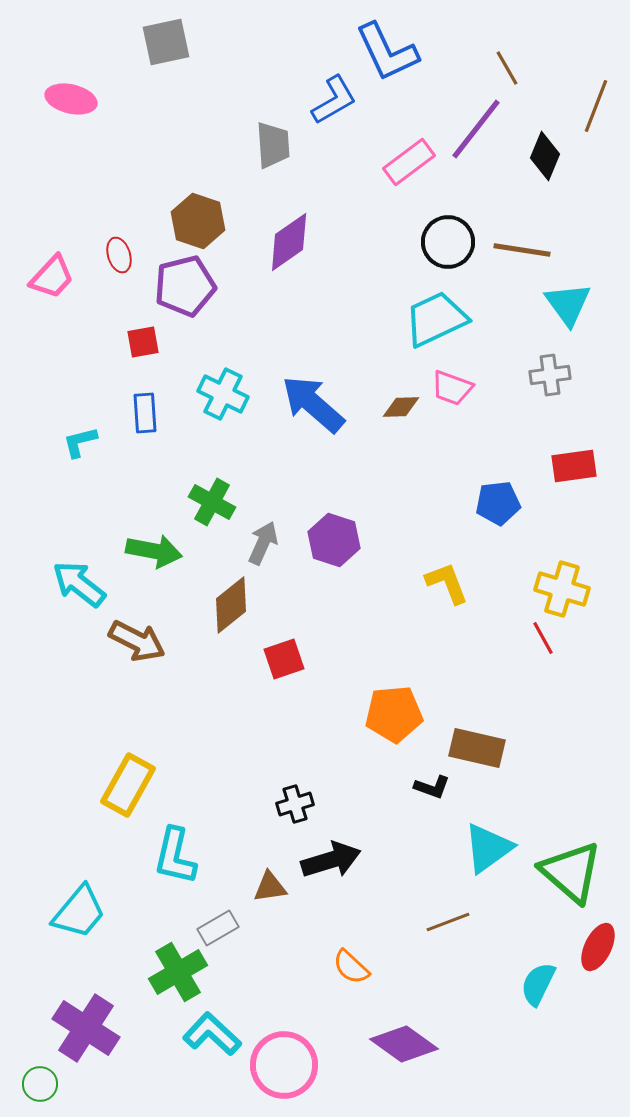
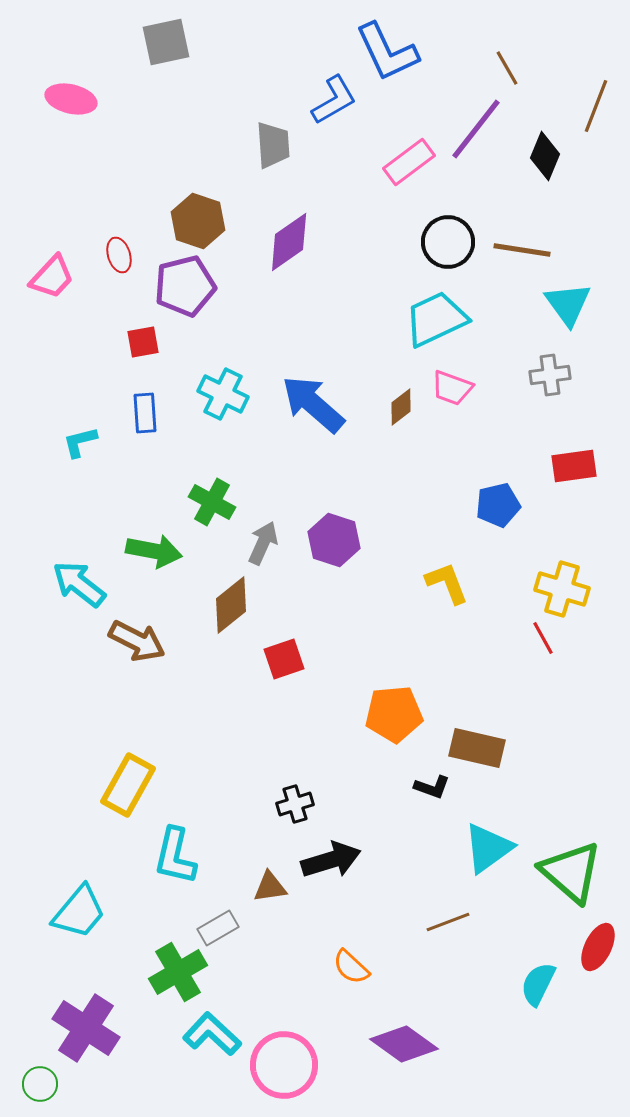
brown diamond at (401, 407): rotated 36 degrees counterclockwise
blue pentagon at (498, 503): moved 2 px down; rotated 6 degrees counterclockwise
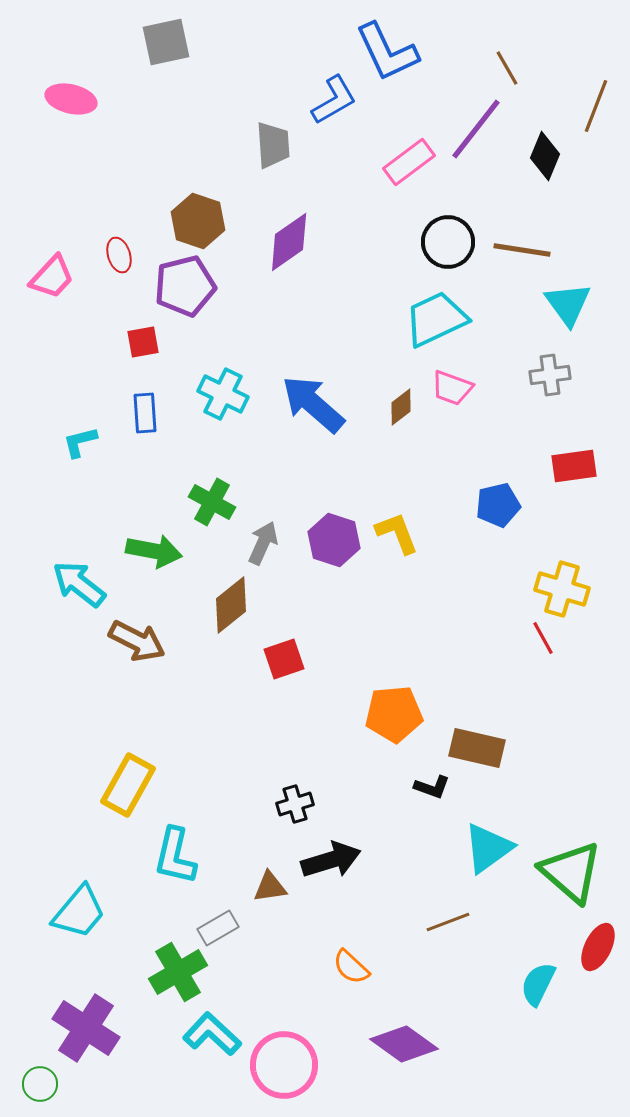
yellow L-shape at (447, 583): moved 50 px left, 50 px up
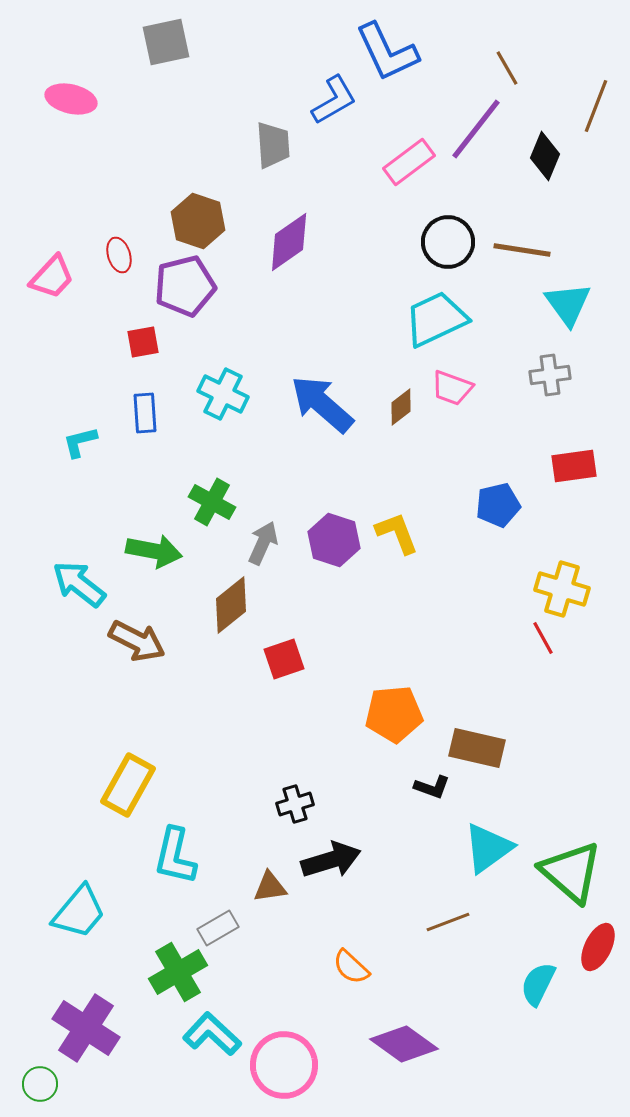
blue arrow at (313, 404): moved 9 px right
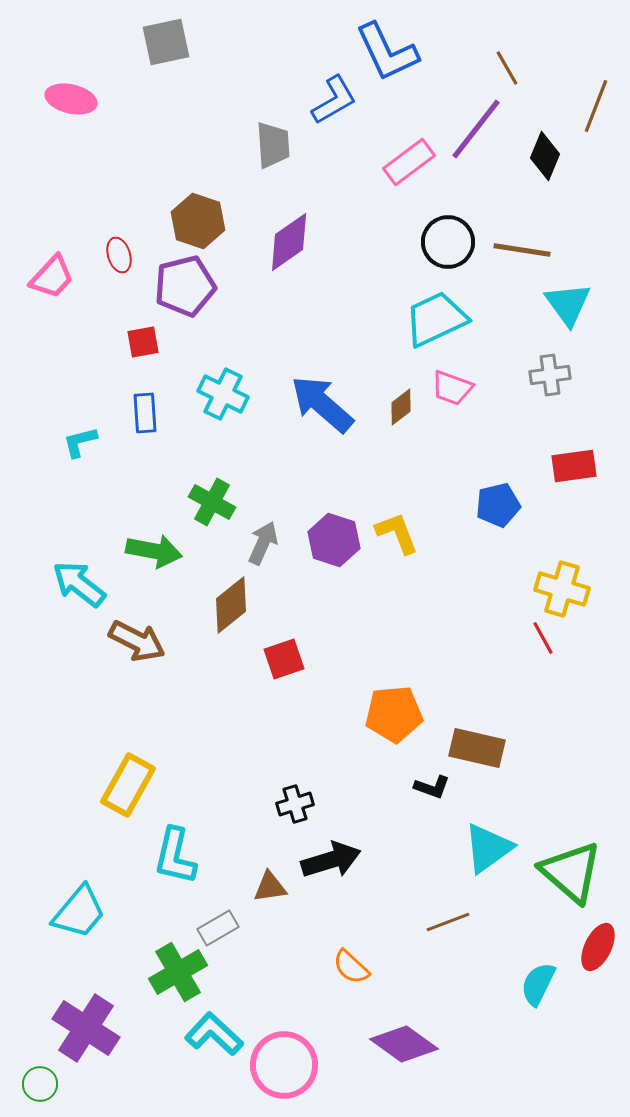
cyan L-shape at (212, 1034): moved 2 px right
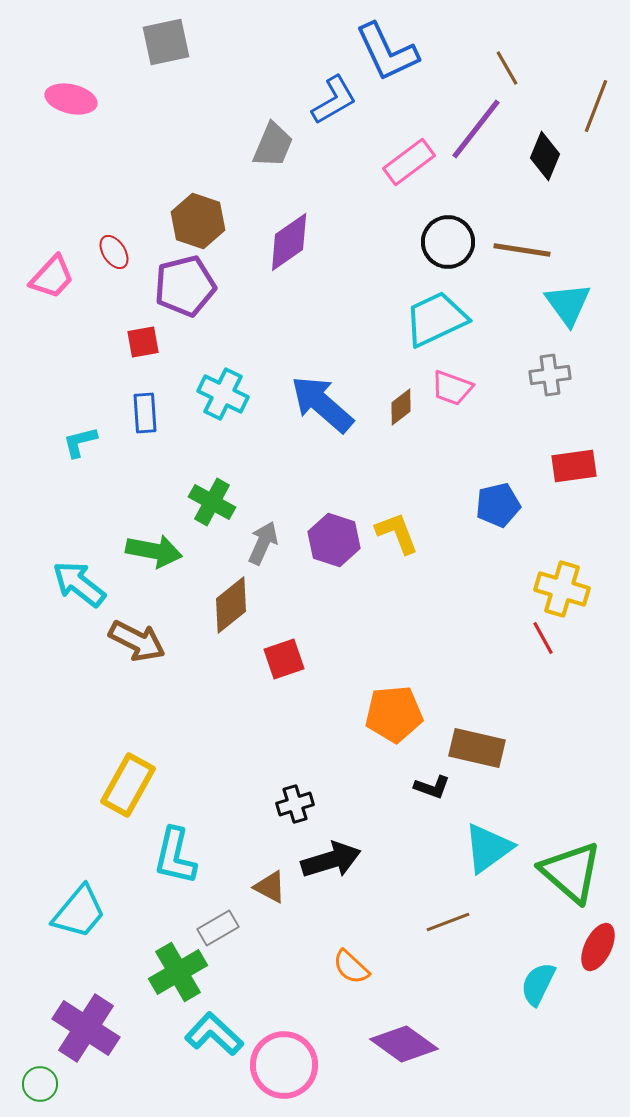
gray trapezoid at (273, 145): rotated 27 degrees clockwise
red ellipse at (119, 255): moved 5 px left, 3 px up; rotated 16 degrees counterclockwise
brown triangle at (270, 887): rotated 36 degrees clockwise
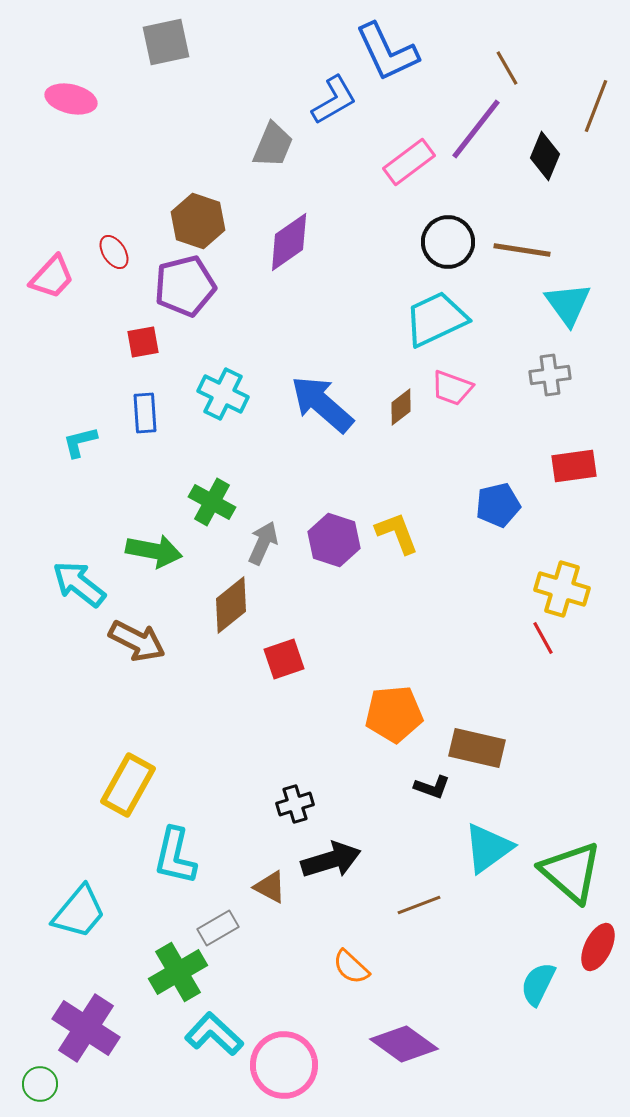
brown line at (448, 922): moved 29 px left, 17 px up
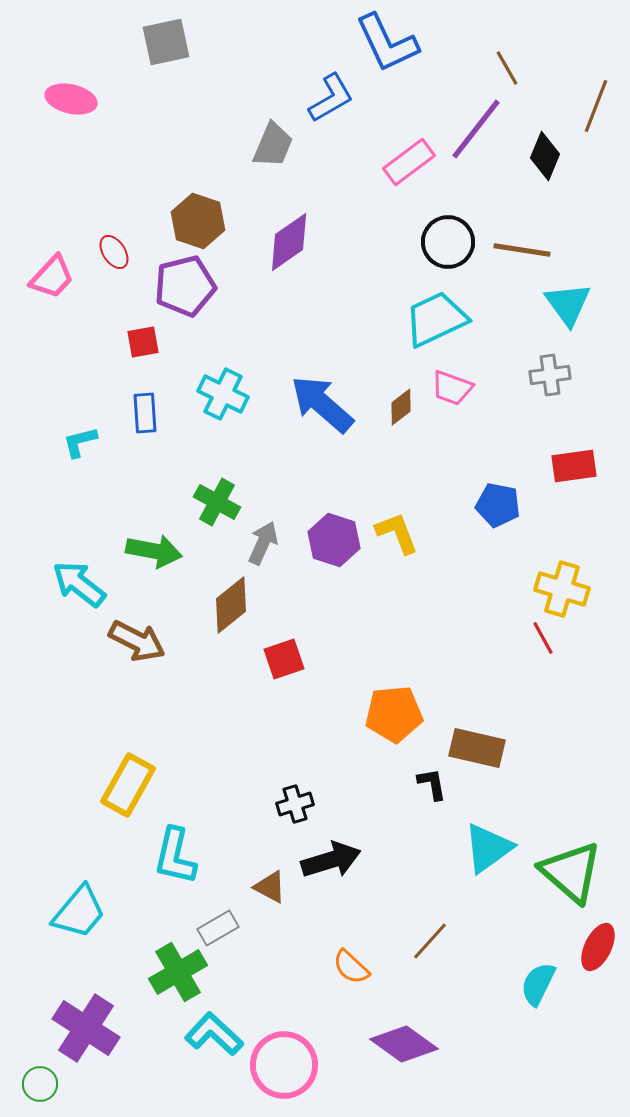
blue L-shape at (387, 52): moved 9 px up
blue L-shape at (334, 100): moved 3 px left, 2 px up
green cross at (212, 502): moved 5 px right
blue pentagon at (498, 505): rotated 24 degrees clockwise
black L-shape at (432, 787): moved 3 px up; rotated 120 degrees counterclockwise
brown line at (419, 905): moved 11 px right, 36 px down; rotated 27 degrees counterclockwise
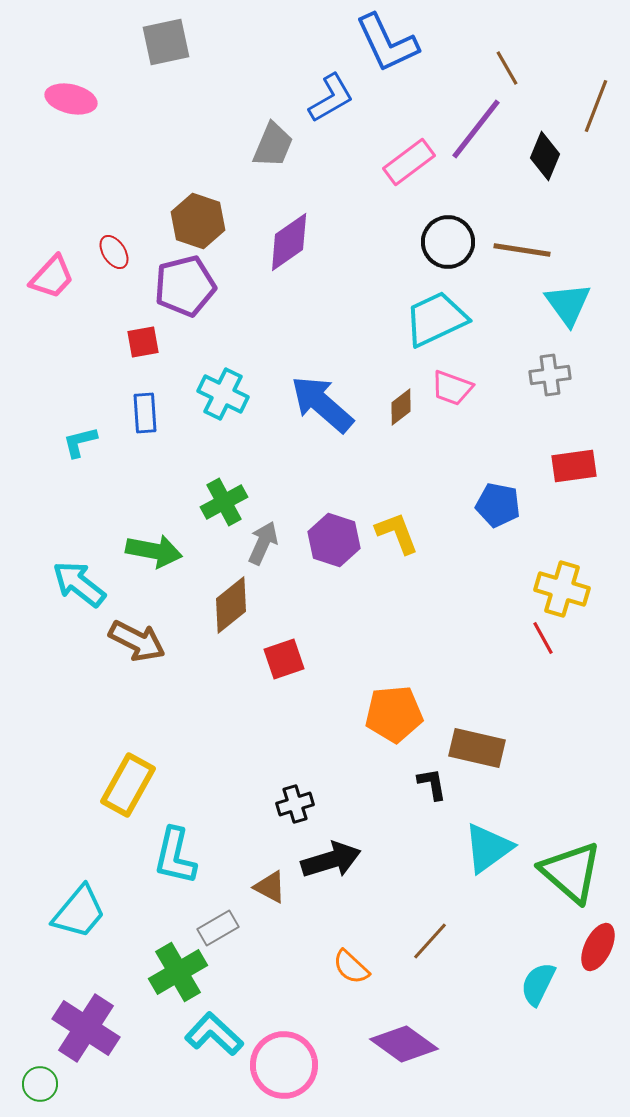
green cross at (217, 502): moved 7 px right; rotated 33 degrees clockwise
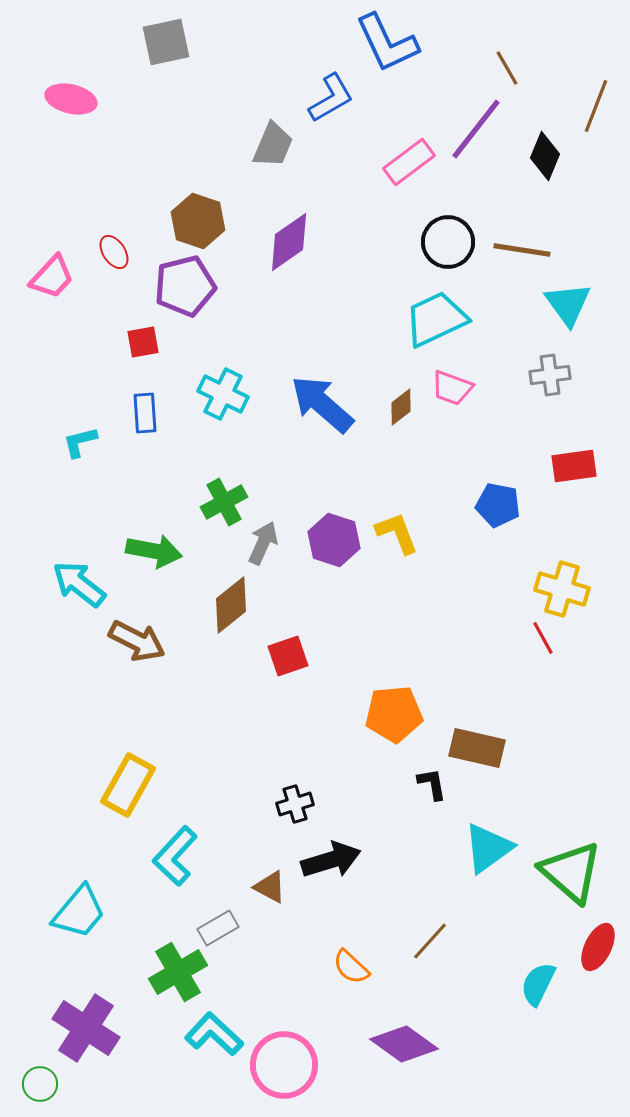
red square at (284, 659): moved 4 px right, 3 px up
cyan L-shape at (175, 856): rotated 30 degrees clockwise
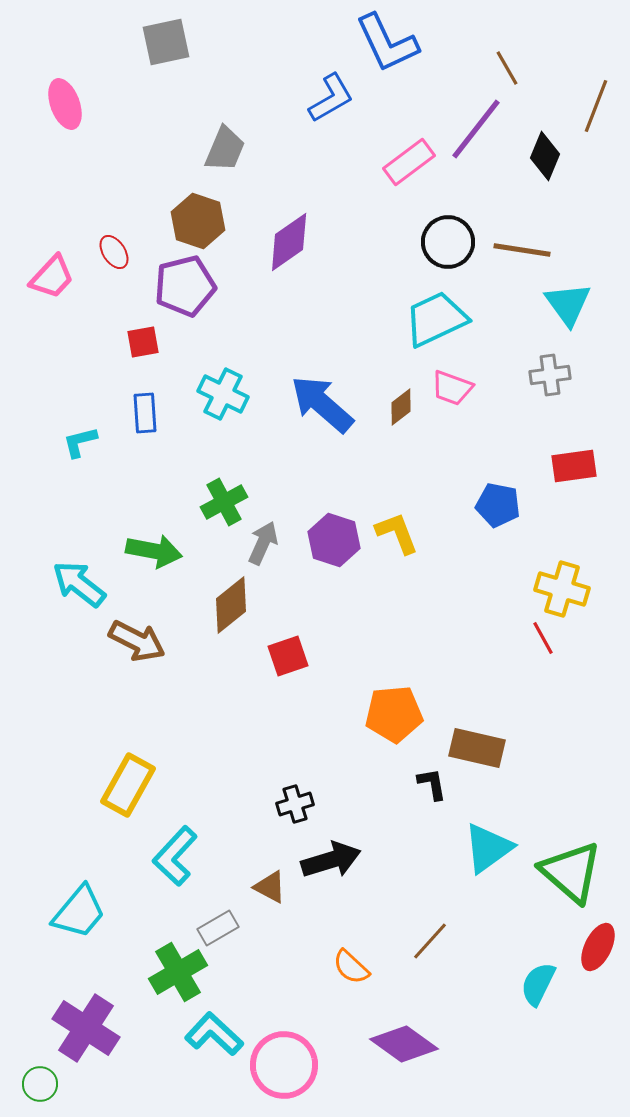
pink ellipse at (71, 99): moved 6 px left, 5 px down; rotated 57 degrees clockwise
gray trapezoid at (273, 145): moved 48 px left, 4 px down
